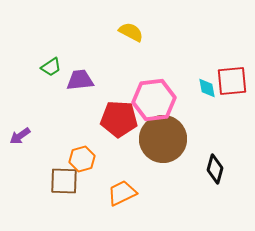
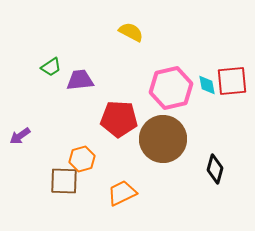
cyan diamond: moved 3 px up
pink hexagon: moved 17 px right, 12 px up; rotated 6 degrees counterclockwise
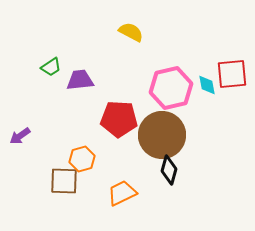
red square: moved 7 px up
brown circle: moved 1 px left, 4 px up
black diamond: moved 46 px left, 1 px down
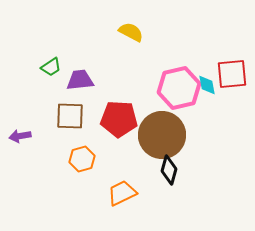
pink hexagon: moved 8 px right
purple arrow: rotated 25 degrees clockwise
brown square: moved 6 px right, 65 px up
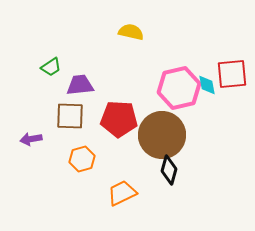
yellow semicircle: rotated 15 degrees counterclockwise
purple trapezoid: moved 5 px down
purple arrow: moved 11 px right, 3 px down
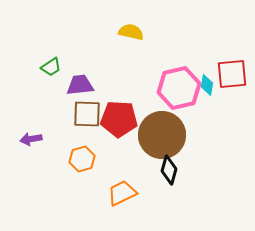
cyan diamond: rotated 20 degrees clockwise
brown square: moved 17 px right, 2 px up
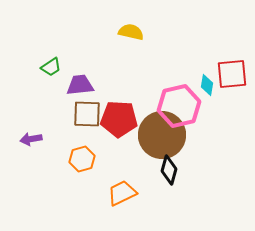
pink hexagon: moved 18 px down
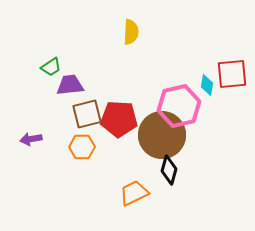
yellow semicircle: rotated 80 degrees clockwise
purple trapezoid: moved 10 px left
brown square: rotated 16 degrees counterclockwise
orange hexagon: moved 12 px up; rotated 15 degrees clockwise
orange trapezoid: moved 12 px right
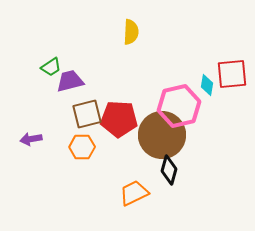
purple trapezoid: moved 4 px up; rotated 8 degrees counterclockwise
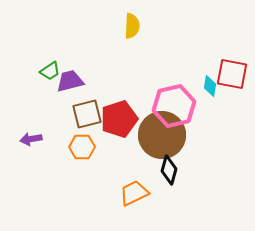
yellow semicircle: moved 1 px right, 6 px up
green trapezoid: moved 1 px left, 4 px down
red square: rotated 16 degrees clockwise
cyan diamond: moved 3 px right, 1 px down
pink hexagon: moved 5 px left
red pentagon: rotated 21 degrees counterclockwise
